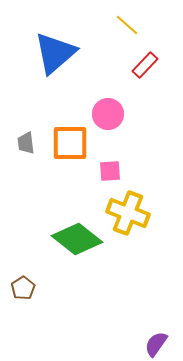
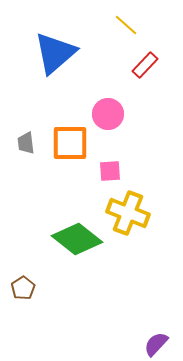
yellow line: moved 1 px left
purple semicircle: rotated 8 degrees clockwise
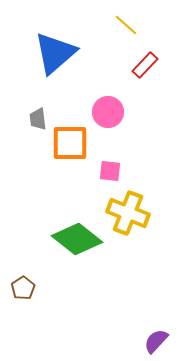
pink circle: moved 2 px up
gray trapezoid: moved 12 px right, 24 px up
pink square: rotated 10 degrees clockwise
purple semicircle: moved 3 px up
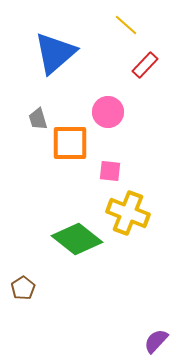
gray trapezoid: rotated 10 degrees counterclockwise
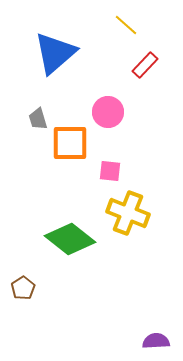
green diamond: moved 7 px left
purple semicircle: rotated 44 degrees clockwise
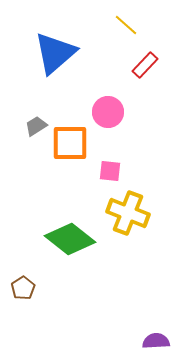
gray trapezoid: moved 2 px left, 7 px down; rotated 75 degrees clockwise
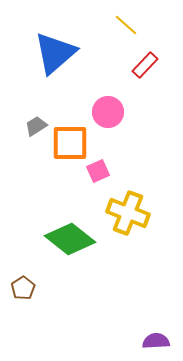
pink square: moved 12 px left; rotated 30 degrees counterclockwise
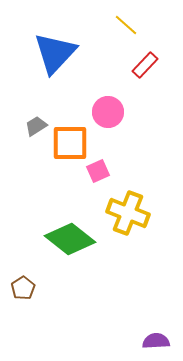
blue triangle: rotated 6 degrees counterclockwise
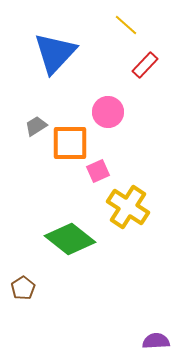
yellow cross: moved 6 px up; rotated 12 degrees clockwise
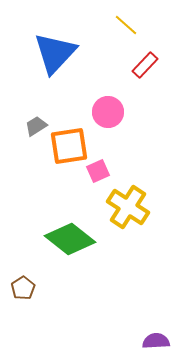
orange square: moved 1 px left, 3 px down; rotated 9 degrees counterclockwise
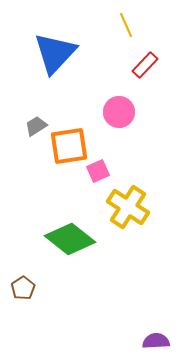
yellow line: rotated 25 degrees clockwise
pink circle: moved 11 px right
